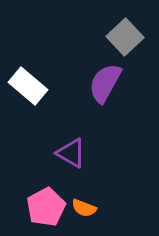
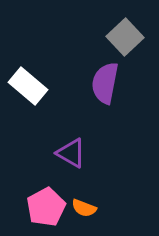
purple semicircle: rotated 18 degrees counterclockwise
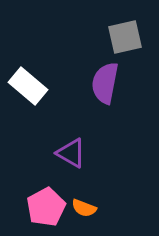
gray square: rotated 30 degrees clockwise
